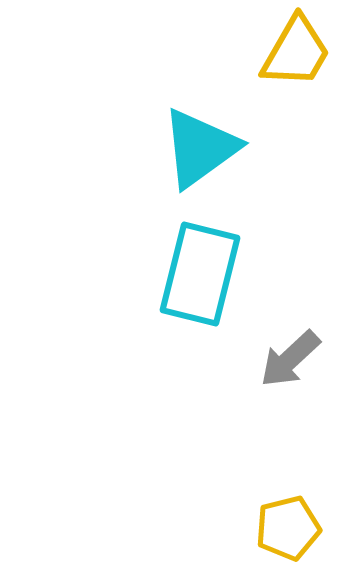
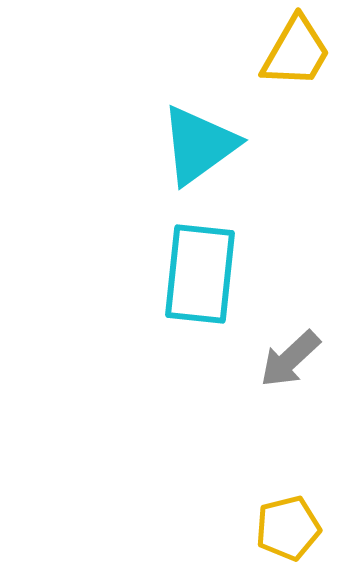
cyan triangle: moved 1 px left, 3 px up
cyan rectangle: rotated 8 degrees counterclockwise
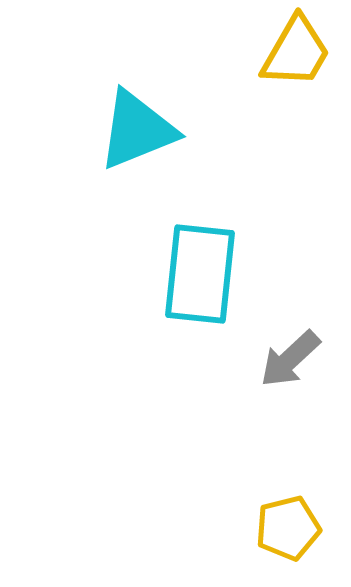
cyan triangle: moved 62 px left, 15 px up; rotated 14 degrees clockwise
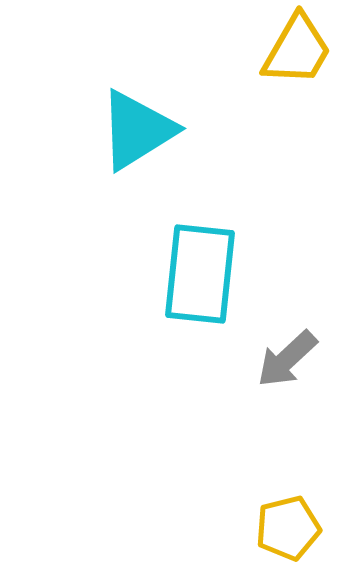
yellow trapezoid: moved 1 px right, 2 px up
cyan triangle: rotated 10 degrees counterclockwise
gray arrow: moved 3 px left
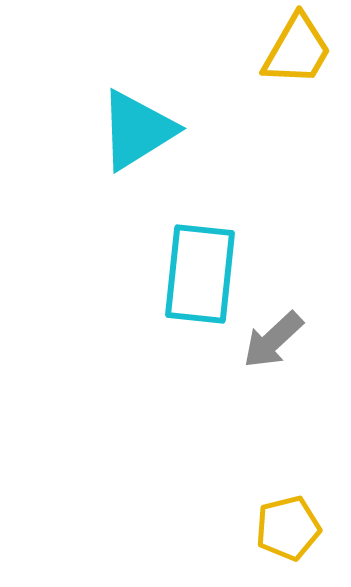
gray arrow: moved 14 px left, 19 px up
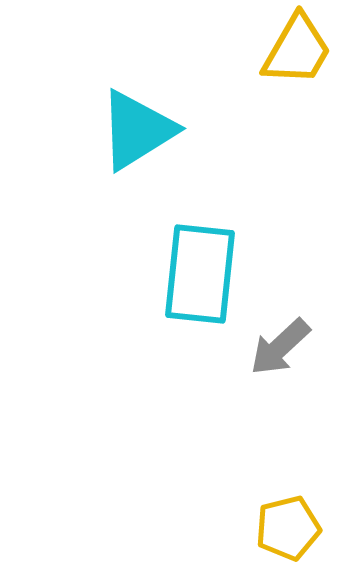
gray arrow: moved 7 px right, 7 px down
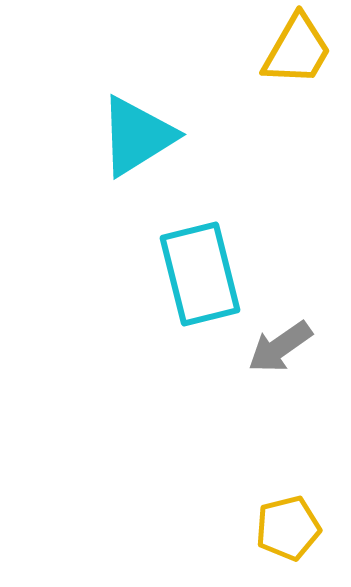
cyan triangle: moved 6 px down
cyan rectangle: rotated 20 degrees counterclockwise
gray arrow: rotated 8 degrees clockwise
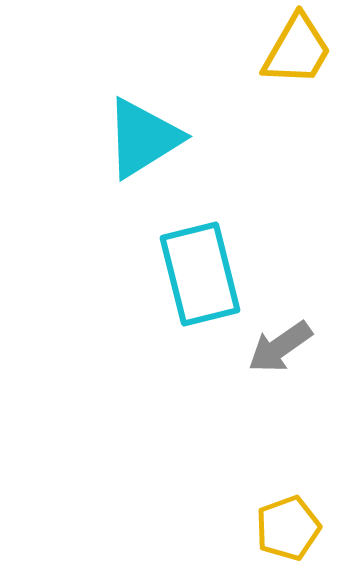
cyan triangle: moved 6 px right, 2 px down
yellow pentagon: rotated 6 degrees counterclockwise
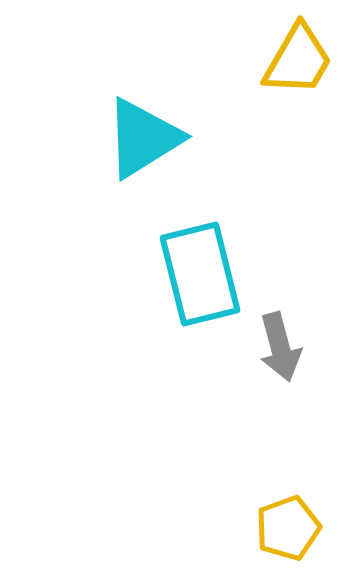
yellow trapezoid: moved 1 px right, 10 px down
gray arrow: rotated 70 degrees counterclockwise
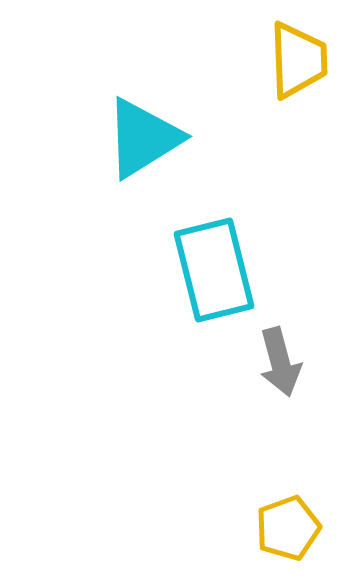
yellow trapezoid: rotated 32 degrees counterclockwise
cyan rectangle: moved 14 px right, 4 px up
gray arrow: moved 15 px down
